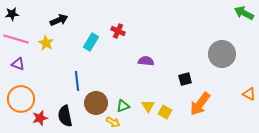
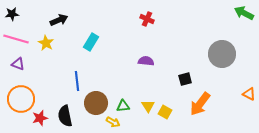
red cross: moved 29 px right, 12 px up
green triangle: rotated 16 degrees clockwise
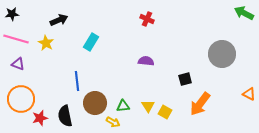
brown circle: moved 1 px left
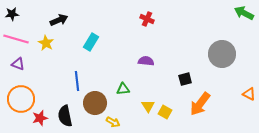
green triangle: moved 17 px up
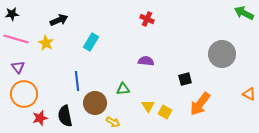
purple triangle: moved 3 px down; rotated 32 degrees clockwise
orange circle: moved 3 px right, 5 px up
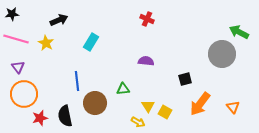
green arrow: moved 5 px left, 19 px down
orange triangle: moved 16 px left, 13 px down; rotated 24 degrees clockwise
yellow arrow: moved 25 px right
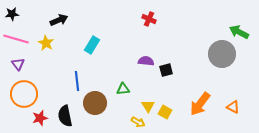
red cross: moved 2 px right
cyan rectangle: moved 1 px right, 3 px down
purple triangle: moved 3 px up
black square: moved 19 px left, 9 px up
orange triangle: rotated 24 degrees counterclockwise
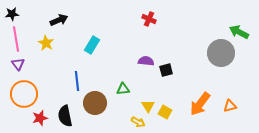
pink line: rotated 65 degrees clockwise
gray circle: moved 1 px left, 1 px up
orange triangle: moved 3 px left, 1 px up; rotated 40 degrees counterclockwise
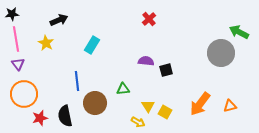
red cross: rotated 24 degrees clockwise
